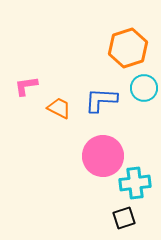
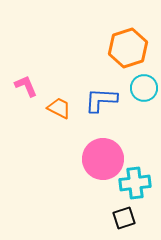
pink L-shape: rotated 75 degrees clockwise
pink circle: moved 3 px down
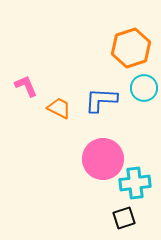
orange hexagon: moved 3 px right
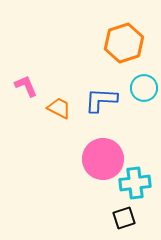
orange hexagon: moved 7 px left, 5 px up
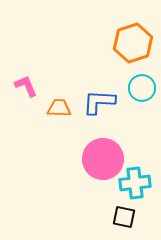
orange hexagon: moved 9 px right
cyan circle: moved 2 px left
blue L-shape: moved 2 px left, 2 px down
orange trapezoid: rotated 25 degrees counterclockwise
black square: moved 1 px up; rotated 30 degrees clockwise
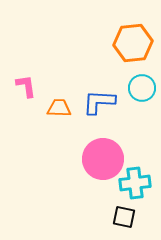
orange hexagon: rotated 12 degrees clockwise
pink L-shape: rotated 15 degrees clockwise
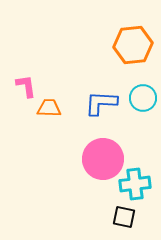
orange hexagon: moved 2 px down
cyan circle: moved 1 px right, 10 px down
blue L-shape: moved 2 px right, 1 px down
orange trapezoid: moved 10 px left
cyan cross: moved 1 px down
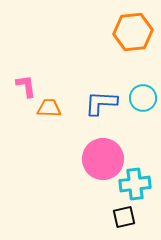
orange hexagon: moved 13 px up
black square: rotated 25 degrees counterclockwise
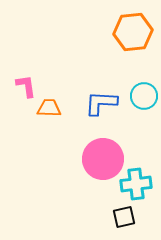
cyan circle: moved 1 px right, 2 px up
cyan cross: moved 1 px right
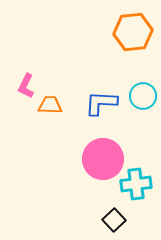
pink L-shape: rotated 145 degrees counterclockwise
cyan circle: moved 1 px left
orange trapezoid: moved 1 px right, 3 px up
black square: moved 10 px left, 3 px down; rotated 30 degrees counterclockwise
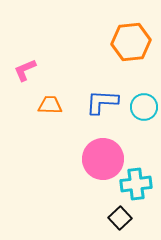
orange hexagon: moved 2 px left, 10 px down
pink L-shape: moved 1 px left, 16 px up; rotated 40 degrees clockwise
cyan circle: moved 1 px right, 11 px down
blue L-shape: moved 1 px right, 1 px up
black square: moved 6 px right, 2 px up
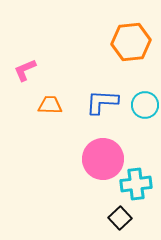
cyan circle: moved 1 px right, 2 px up
